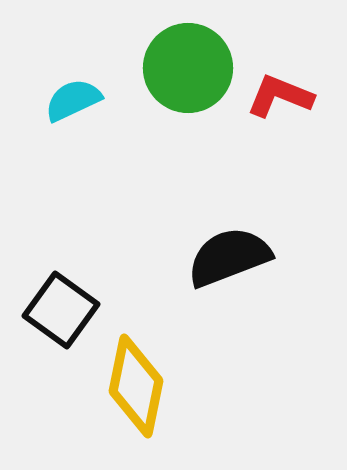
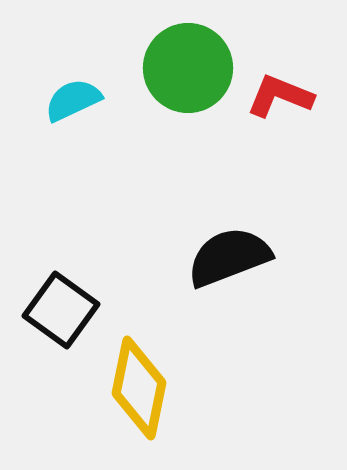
yellow diamond: moved 3 px right, 2 px down
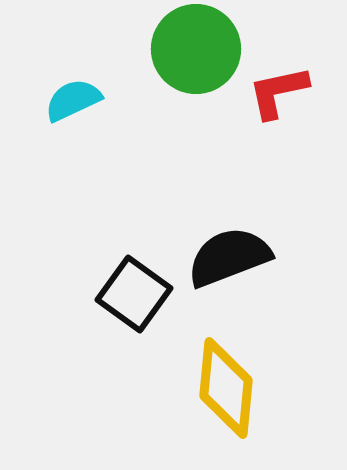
green circle: moved 8 px right, 19 px up
red L-shape: moved 2 px left, 4 px up; rotated 34 degrees counterclockwise
black square: moved 73 px right, 16 px up
yellow diamond: moved 87 px right; rotated 6 degrees counterclockwise
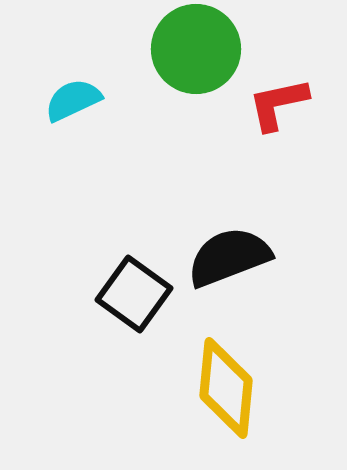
red L-shape: moved 12 px down
